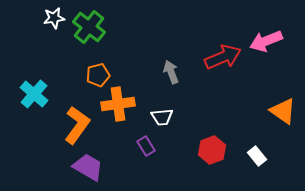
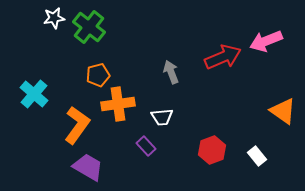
purple rectangle: rotated 12 degrees counterclockwise
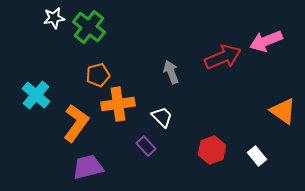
cyan cross: moved 2 px right, 1 px down
white trapezoid: rotated 130 degrees counterclockwise
orange L-shape: moved 1 px left, 2 px up
purple trapezoid: rotated 44 degrees counterclockwise
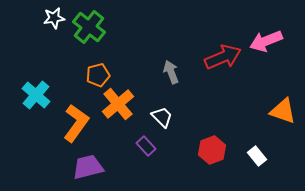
orange cross: rotated 32 degrees counterclockwise
orange triangle: rotated 16 degrees counterclockwise
